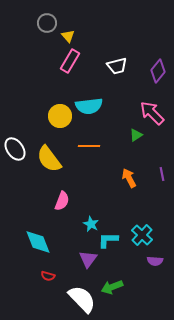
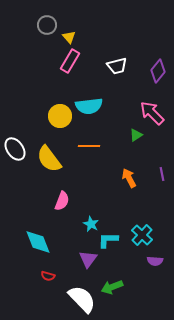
gray circle: moved 2 px down
yellow triangle: moved 1 px right, 1 px down
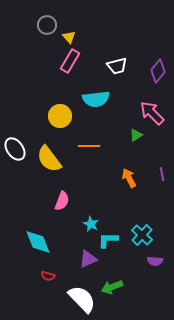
cyan semicircle: moved 7 px right, 7 px up
purple triangle: rotated 30 degrees clockwise
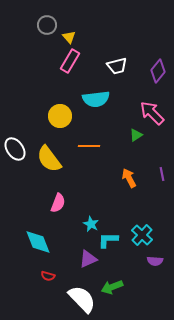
pink semicircle: moved 4 px left, 2 px down
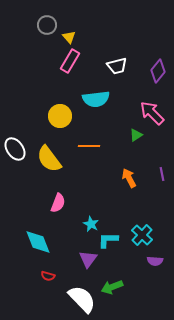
purple triangle: rotated 30 degrees counterclockwise
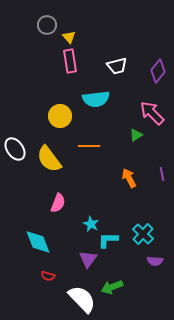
pink rectangle: rotated 40 degrees counterclockwise
cyan cross: moved 1 px right, 1 px up
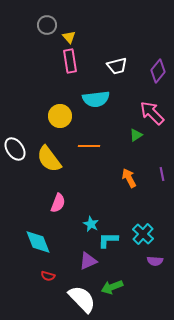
purple triangle: moved 2 px down; rotated 30 degrees clockwise
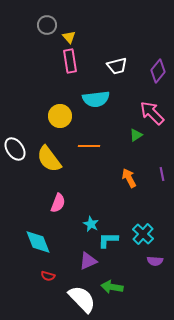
green arrow: rotated 30 degrees clockwise
